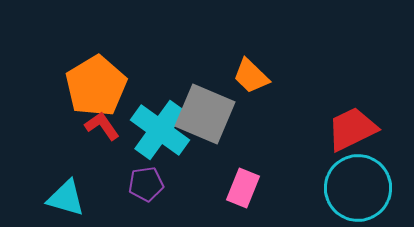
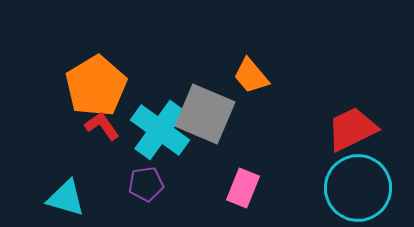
orange trapezoid: rotated 6 degrees clockwise
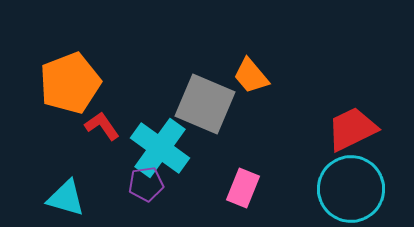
orange pentagon: moved 26 px left, 3 px up; rotated 10 degrees clockwise
gray square: moved 10 px up
cyan cross: moved 18 px down
cyan circle: moved 7 px left, 1 px down
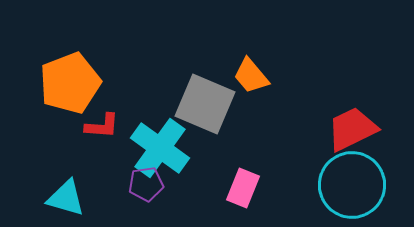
red L-shape: rotated 129 degrees clockwise
cyan circle: moved 1 px right, 4 px up
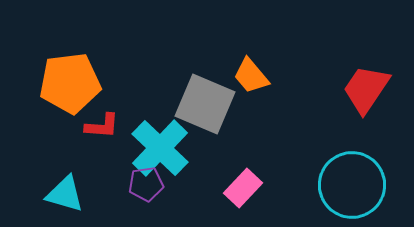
orange pentagon: rotated 14 degrees clockwise
red trapezoid: moved 14 px right, 40 px up; rotated 30 degrees counterclockwise
cyan cross: rotated 8 degrees clockwise
pink rectangle: rotated 21 degrees clockwise
cyan triangle: moved 1 px left, 4 px up
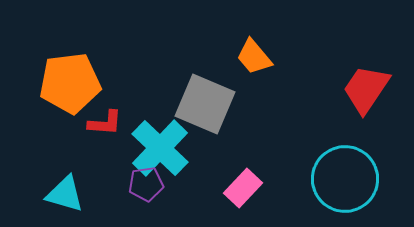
orange trapezoid: moved 3 px right, 19 px up
red L-shape: moved 3 px right, 3 px up
cyan circle: moved 7 px left, 6 px up
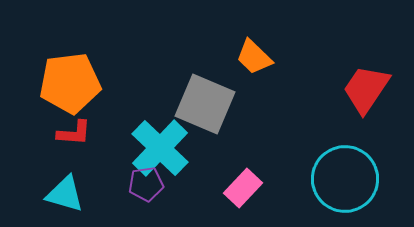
orange trapezoid: rotated 6 degrees counterclockwise
red L-shape: moved 31 px left, 10 px down
